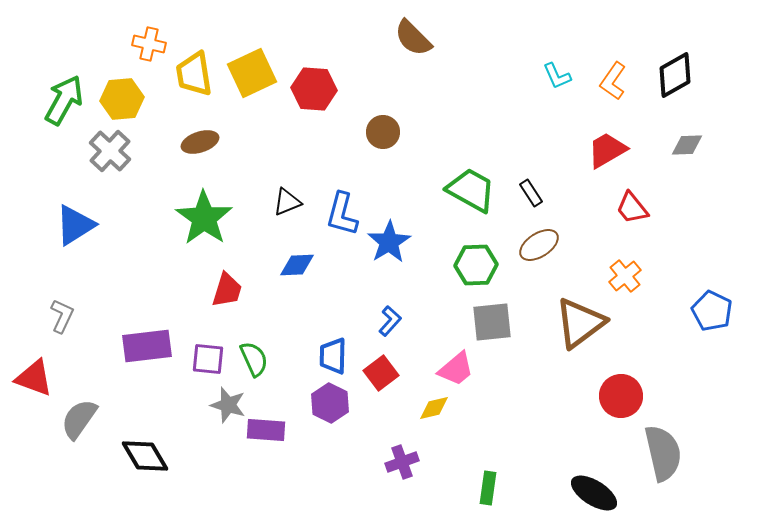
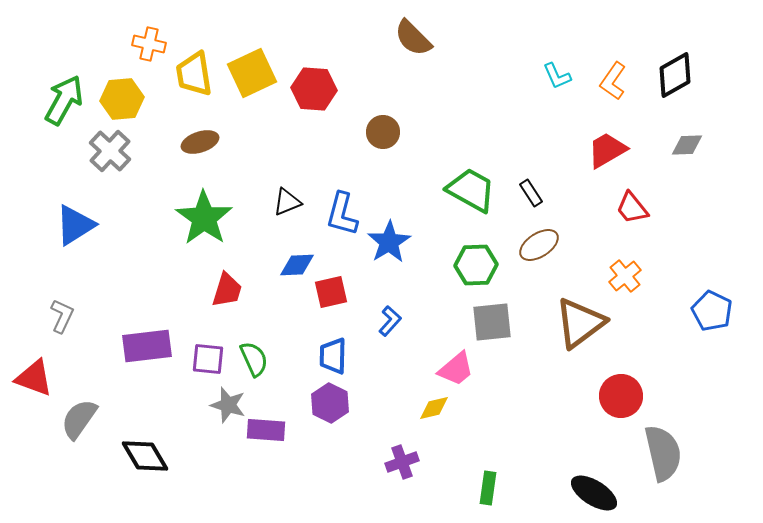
red square at (381, 373): moved 50 px left, 81 px up; rotated 24 degrees clockwise
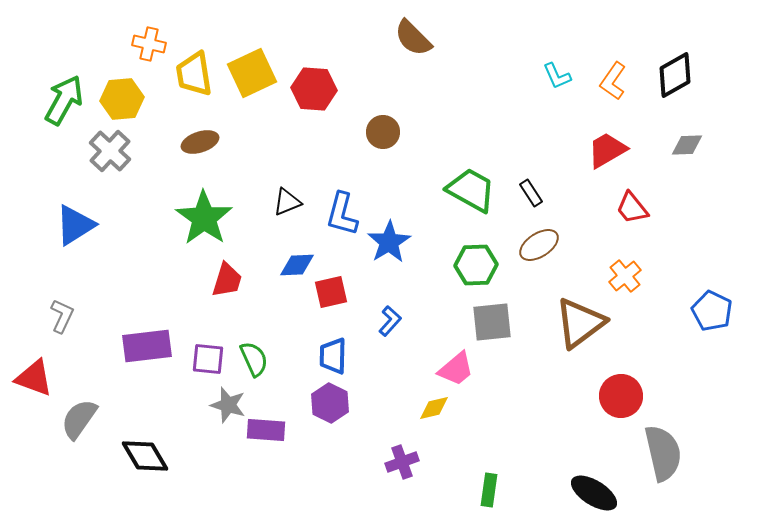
red trapezoid at (227, 290): moved 10 px up
green rectangle at (488, 488): moved 1 px right, 2 px down
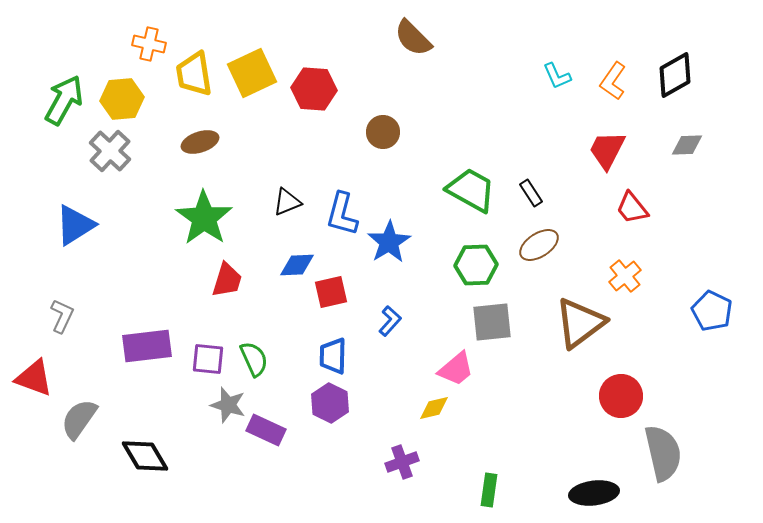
red trapezoid at (607, 150): rotated 33 degrees counterclockwise
purple rectangle at (266, 430): rotated 21 degrees clockwise
black ellipse at (594, 493): rotated 39 degrees counterclockwise
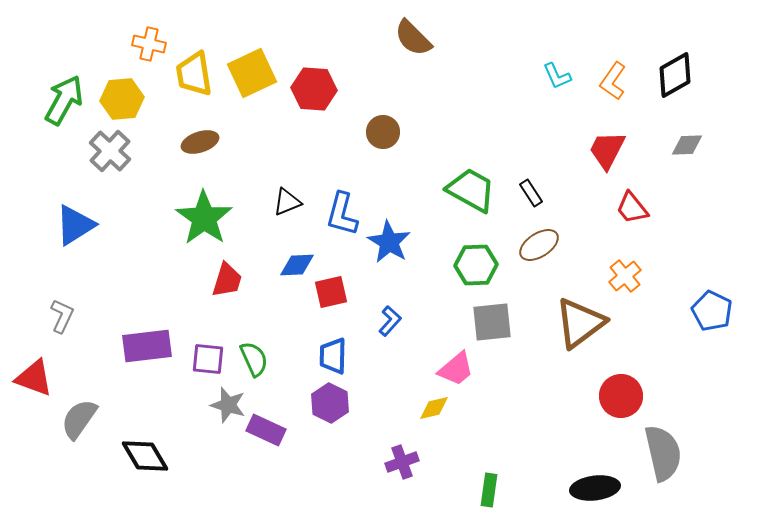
blue star at (389, 242): rotated 9 degrees counterclockwise
black ellipse at (594, 493): moved 1 px right, 5 px up
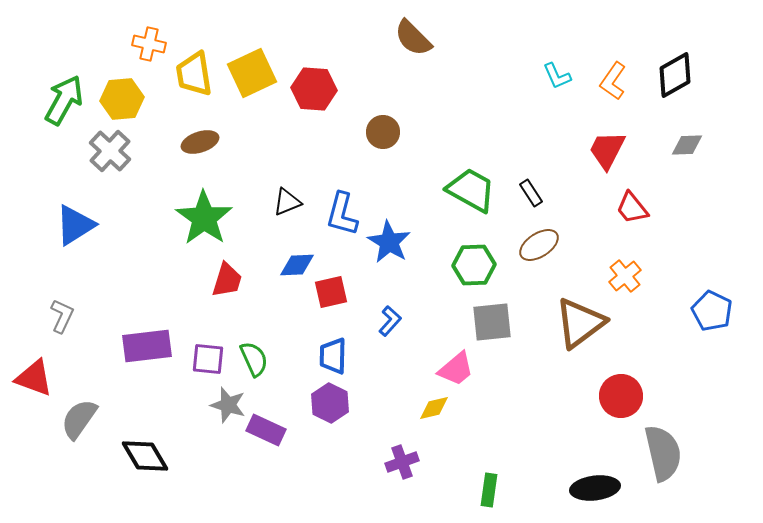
green hexagon at (476, 265): moved 2 px left
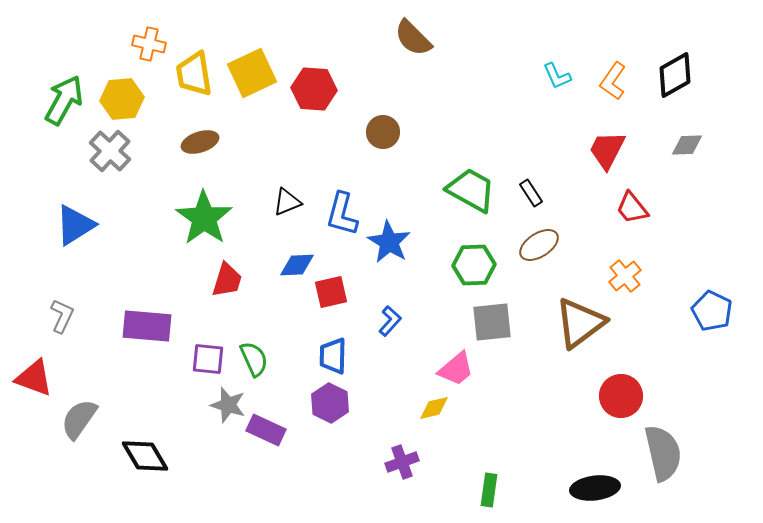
purple rectangle at (147, 346): moved 20 px up; rotated 12 degrees clockwise
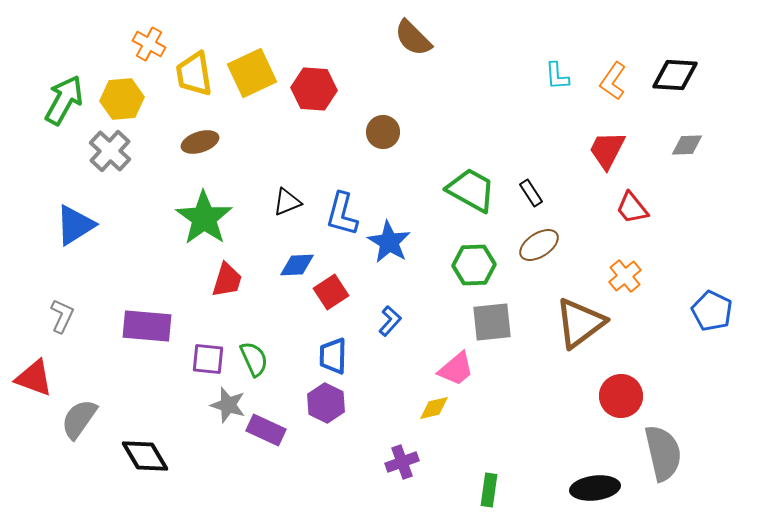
orange cross at (149, 44): rotated 16 degrees clockwise
black diamond at (675, 75): rotated 33 degrees clockwise
cyan L-shape at (557, 76): rotated 20 degrees clockwise
red square at (331, 292): rotated 20 degrees counterclockwise
purple hexagon at (330, 403): moved 4 px left
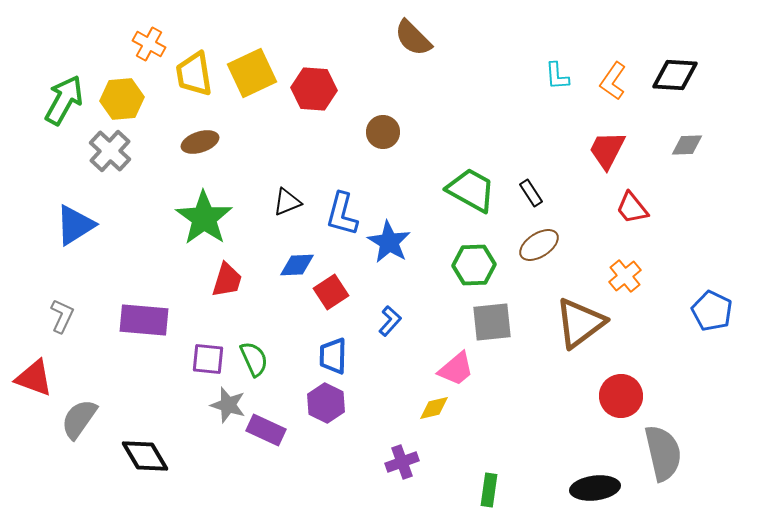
purple rectangle at (147, 326): moved 3 px left, 6 px up
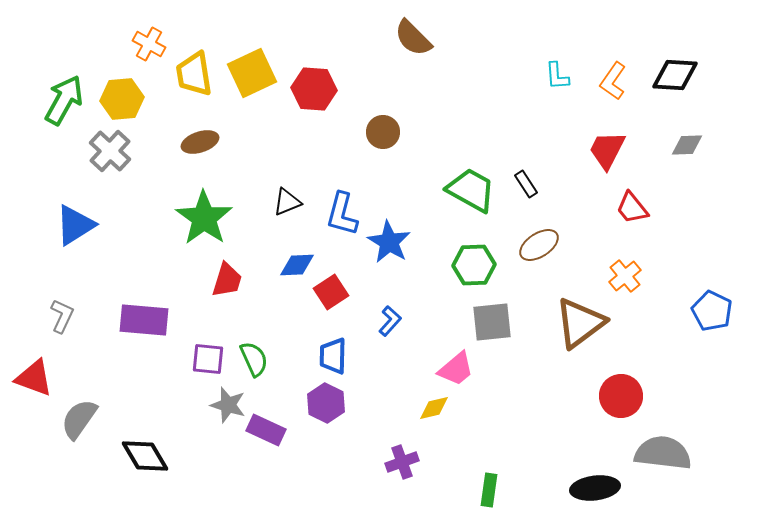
black rectangle at (531, 193): moved 5 px left, 9 px up
gray semicircle at (663, 453): rotated 70 degrees counterclockwise
